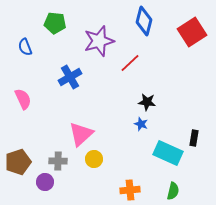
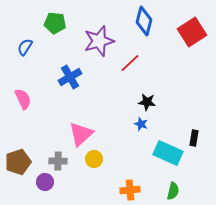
blue semicircle: rotated 54 degrees clockwise
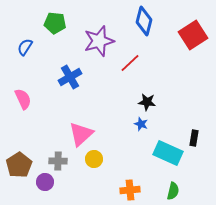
red square: moved 1 px right, 3 px down
brown pentagon: moved 1 px right, 3 px down; rotated 15 degrees counterclockwise
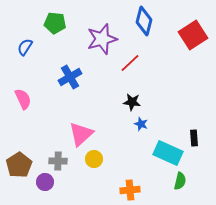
purple star: moved 3 px right, 2 px up
black star: moved 15 px left
black rectangle: rotated 14 degrees counterclockwise
green semicircle: moved 7 px right, 10 px up
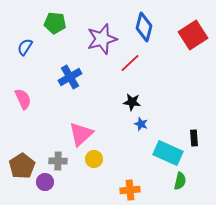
blue diamond: moved 6 px down
brown pentagon: moved 3 px right, 1 px down
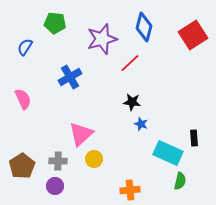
purple circle: moved 10 px right, 4 px down
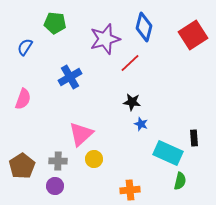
purple star: moved 3 px right
pink semicircle: rotated 45 degrees clockwise
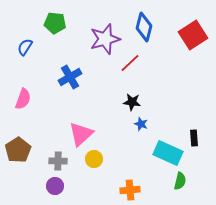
brown pentagon: moved 4 px left, 16 px up
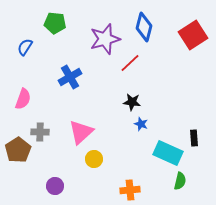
pink triangle: moved 2 px up
gray cross: moved 18 px left, 29 px up
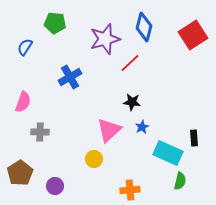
pink semicircle: moved 3 px down
blue star: moved 1 px right, 3 px down; rotated 24 degrees clockwise
pink triangle: moved 28 px right, 2 px up
brown pentagon: moved 2 px right, 23 px down
